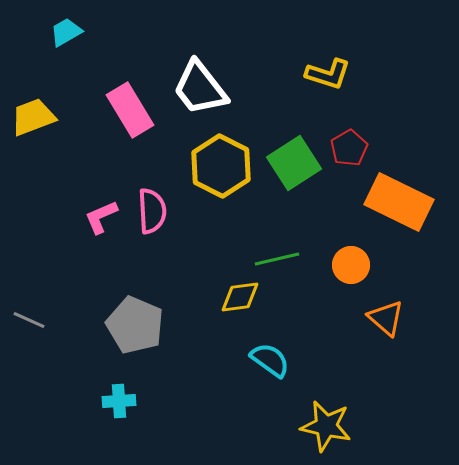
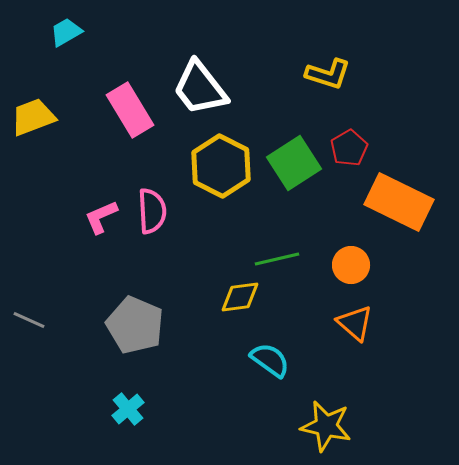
orange triangle: moved 31 px left, 5 px down
cyan cross: moved 9 px right, 8 px down; rotated 36 degrees counterclockwise
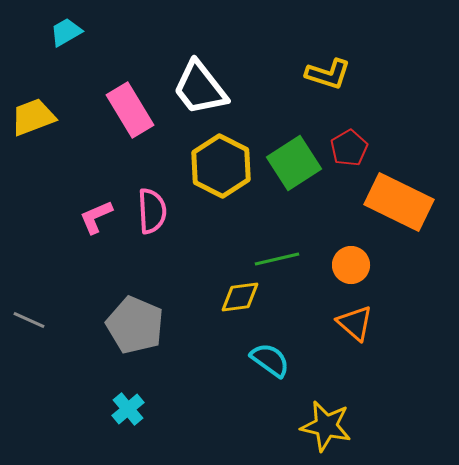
pink L-shape: moved 5 px left
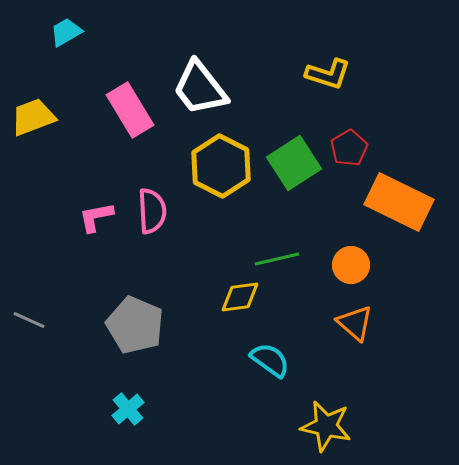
pink L-shape: rotated 12 degrees clockwise
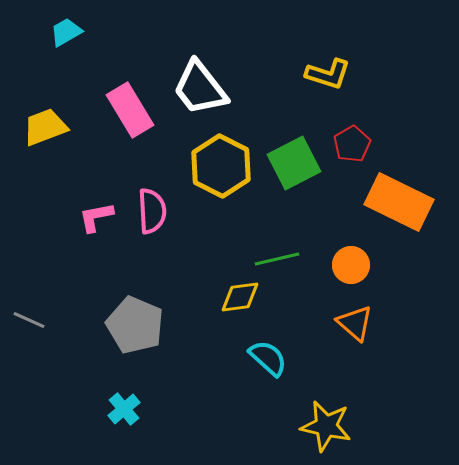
yellow trapezoid: moved 12 px right, 10 px down
red pentagon: moved 3 px right, 4 px up
green square: rotated 6 degrees clockwise
cyan semicircle: moved 2 px left, 2 px up; rotated 6 degrees clockwise
cyan cross: moved 4 px left
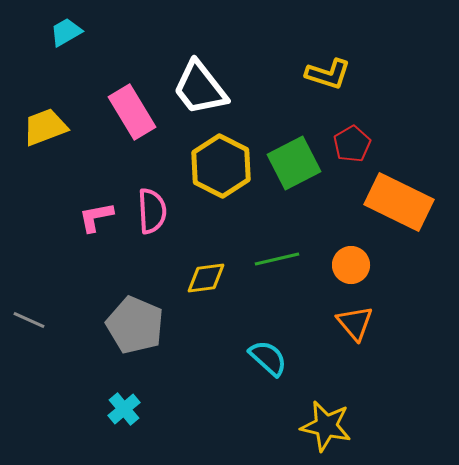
pink rectangle: moved 2 px right, 2 px down
yellow diamond: moved 34 px left, 19 px up
orange triangle: rotated 9 degrees clockwise
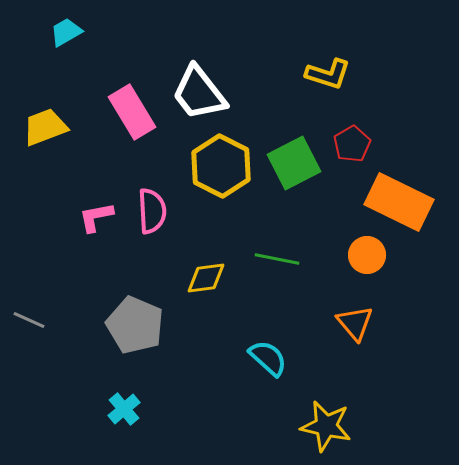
white trapezoid: moved 1 px left, 5 px down
green line: rotated 24 degrees clockwise
orange circle: moved 16 px right, 10 px up
